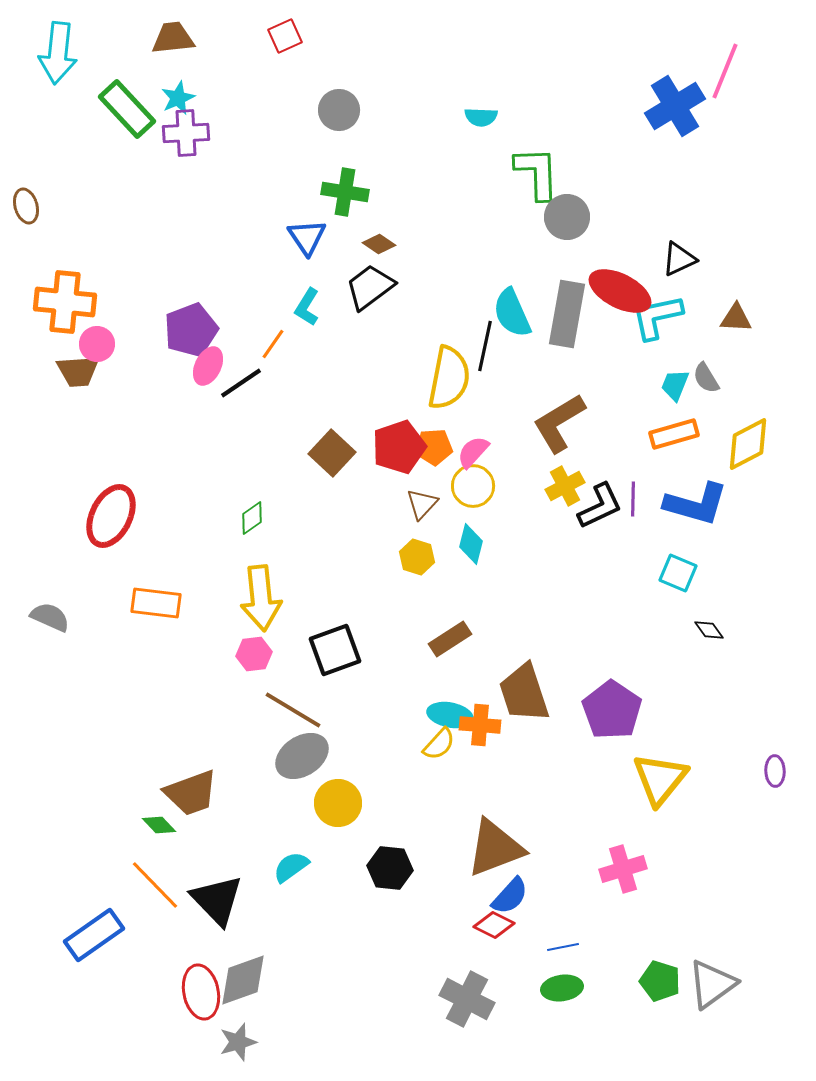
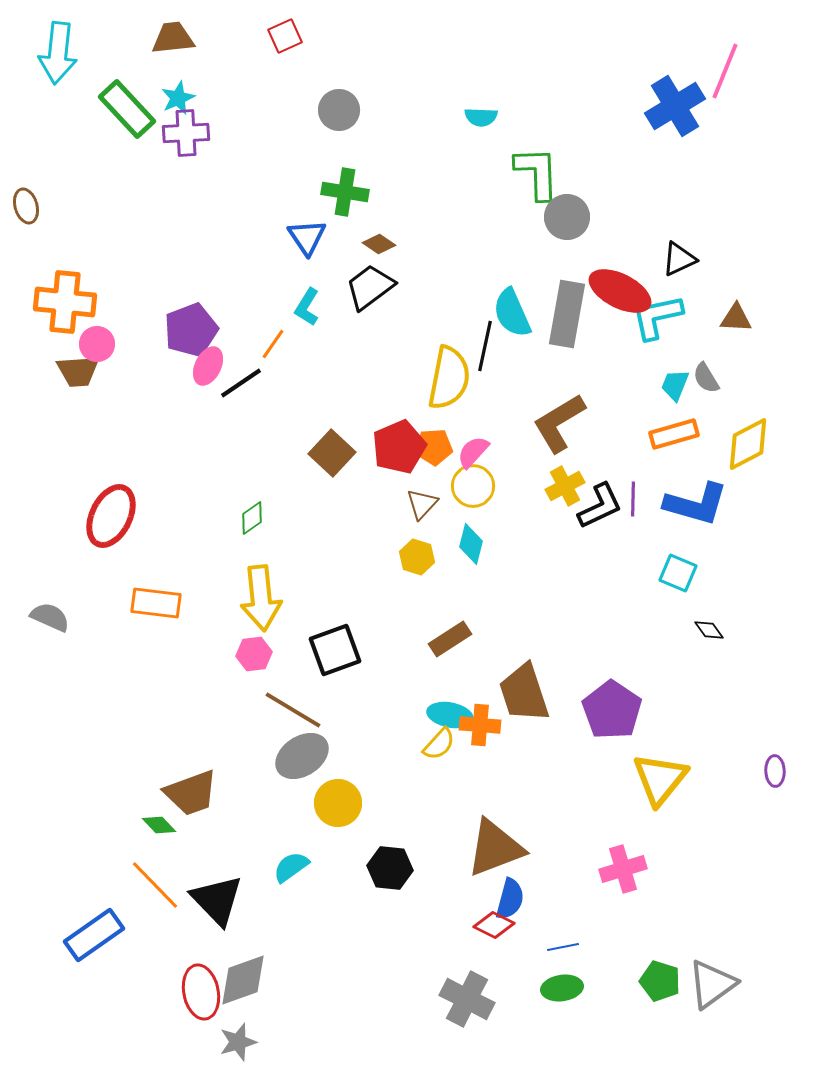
red pentagon at (399, 447): rotated 4 degrees counterclockwise
blue semicircle at (510, 896): moved 3 px down; rotated 27 degrees counterclockwise
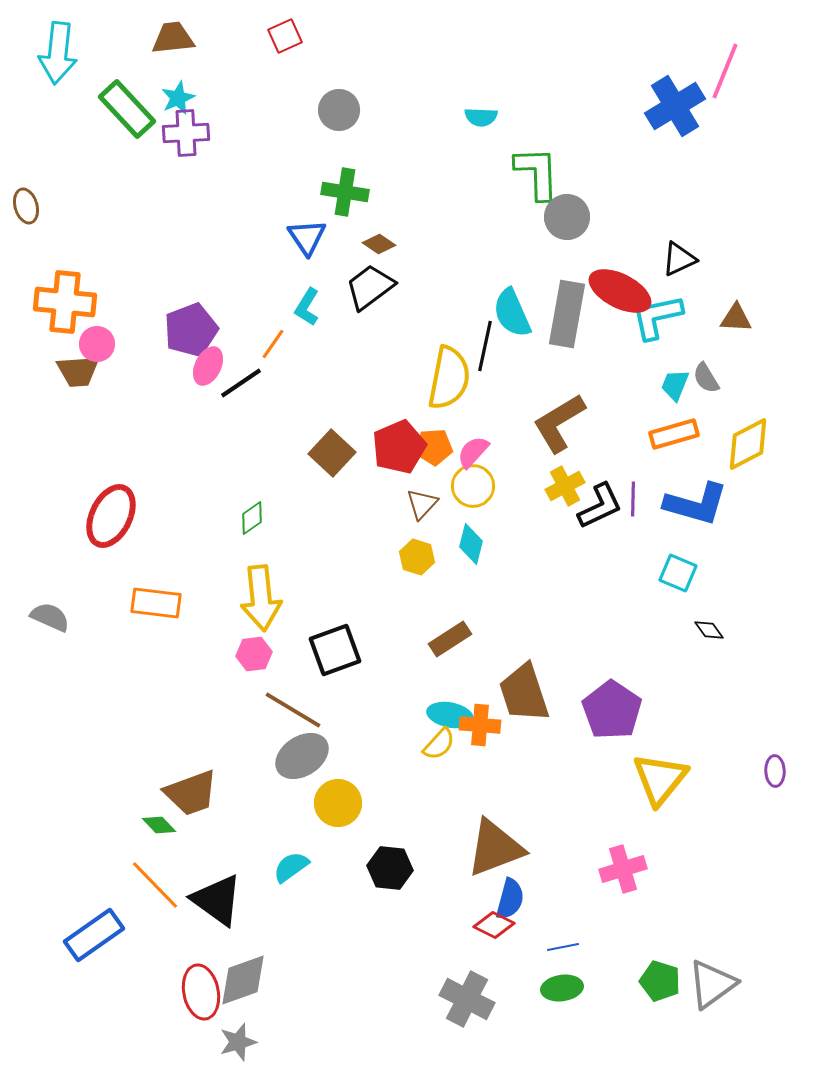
black triangle at (217, 900): rotated 10 degrees counterclockwise
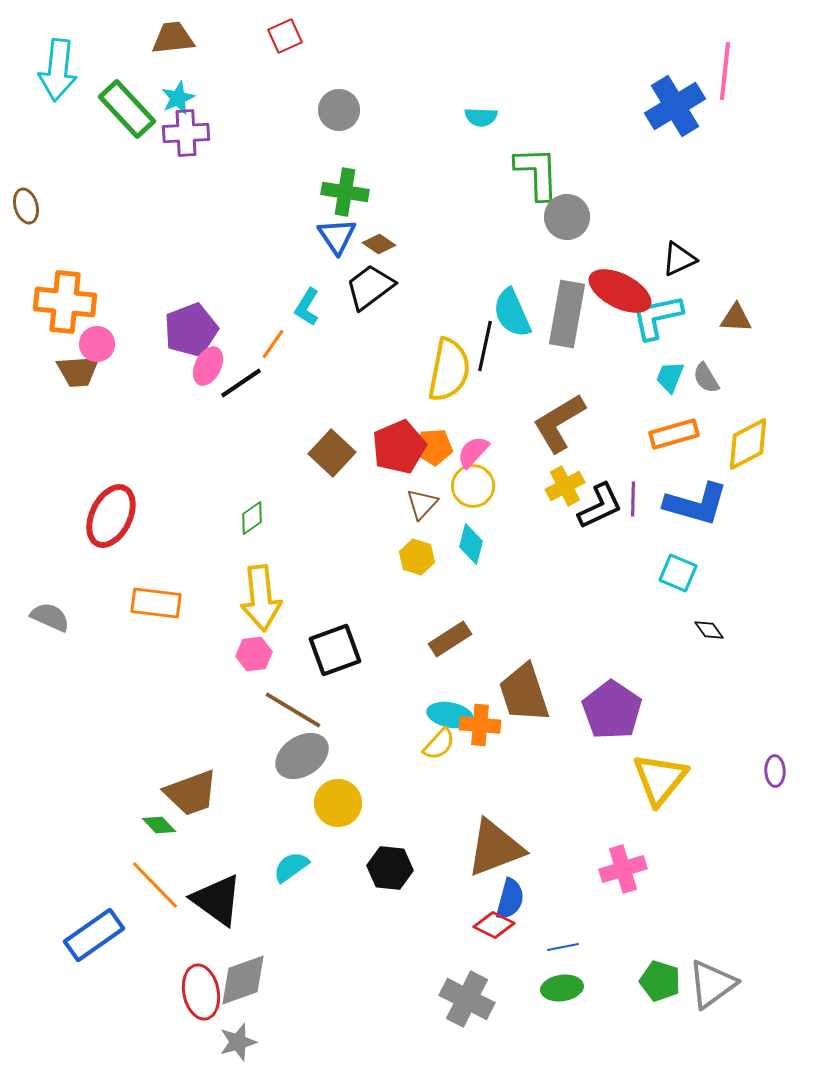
cyan arrow at (58, 53): moved 17 px down
pink line at (725, 71): rotated 16 degrees counterclockwise
blue triangle at (307, 237): moved 30 px right, 1 px up
yellow semicircle at (449, 378): moved 8 px up
cyan trapezoid at (675, 385): moved 5 px left, 8 px up
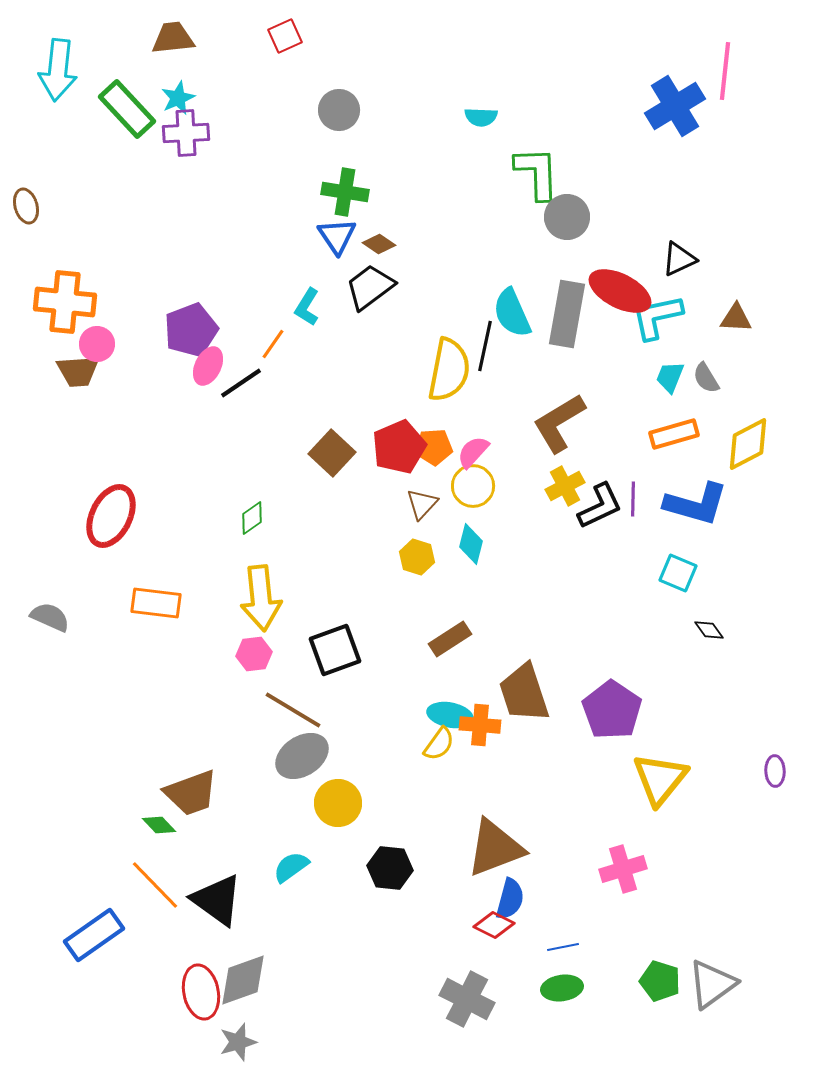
yellow semicircle at (439, 744): rotated 6 degrees counterclockwise
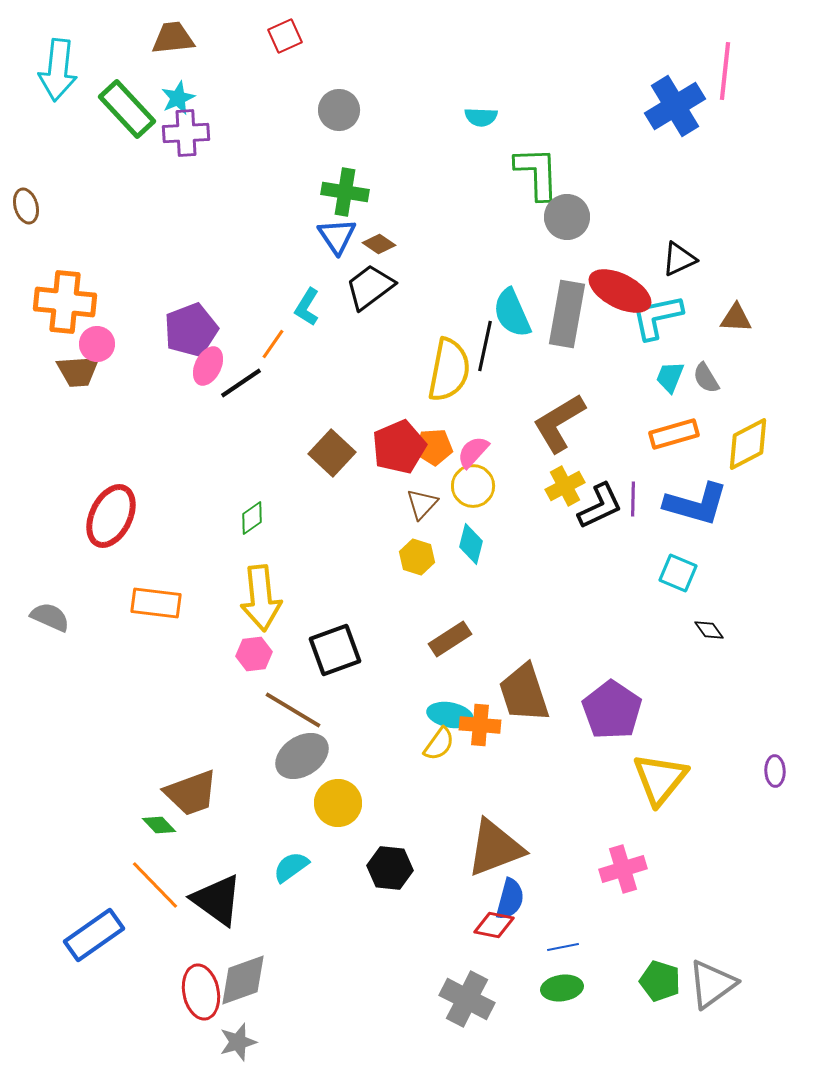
red diamond at (494, 925): rotated 15 degrees counterclockwise
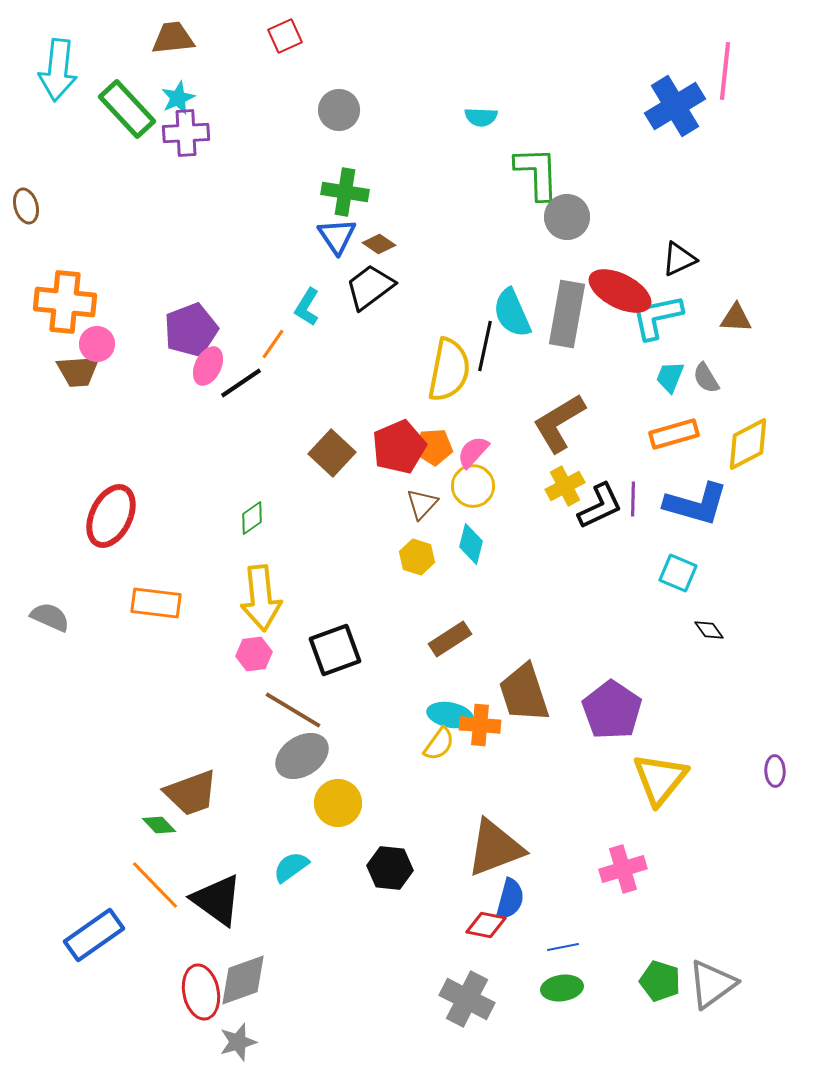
red diamond at (494, 925): moved 8 px left
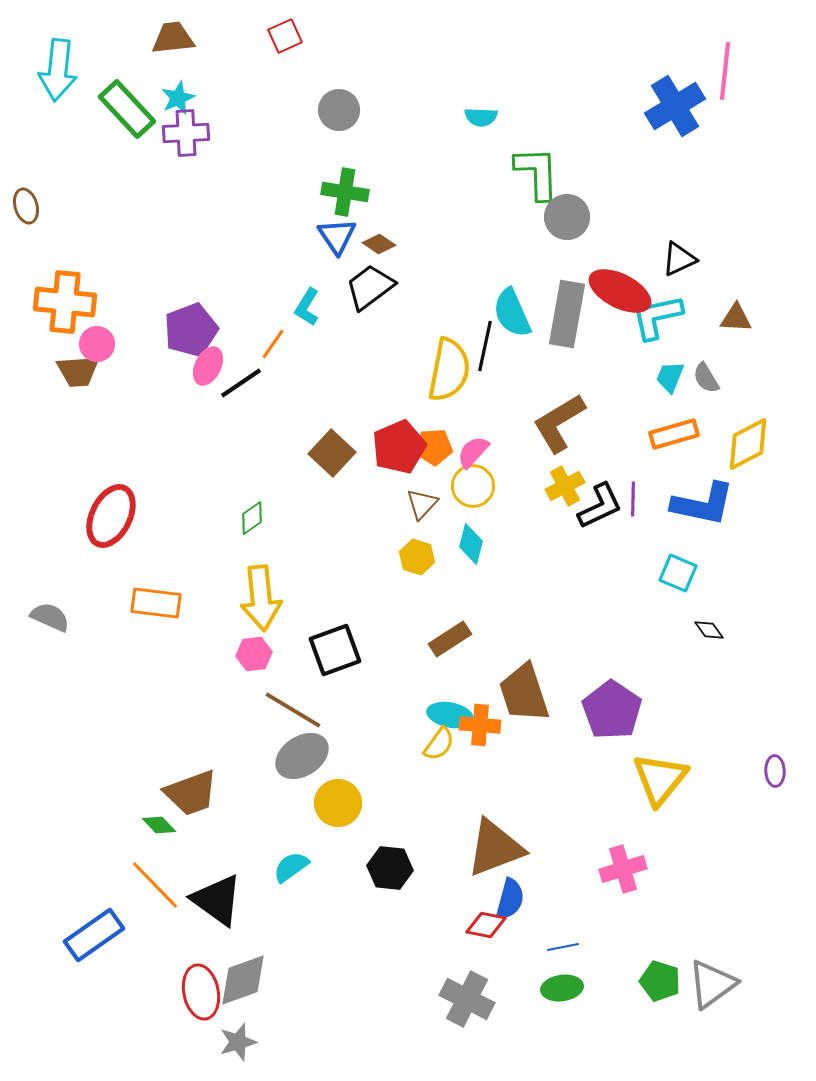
blue L-shape at (696, 504): moved 7 px right; rotated 4 degrees counterclockwise
